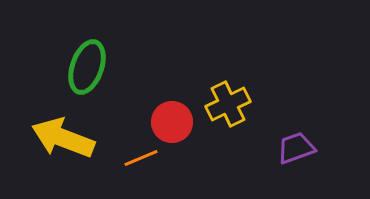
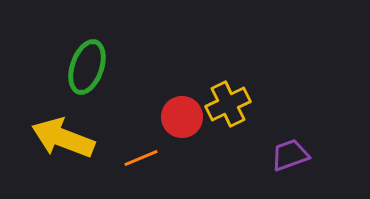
red circle: moved 10 px right, 5 px up
purple trapezoid: moved 6 px left, 7 px down
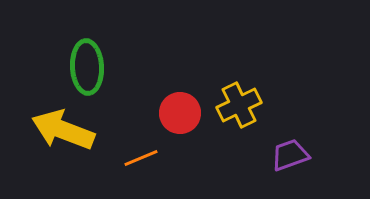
green ellipse: rotated 22 degrees counterclockwise
yellow cross: moved 11 px right, 1 px down
red circle: moved 2 px left, 4 px up
yellow arrow: moved 8 px up
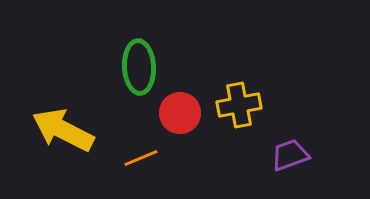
green ellipse: moved 52 px right
yellow cross: rotated 15 degrees clockwise
yellow arrow: rotated 6 degrees clockwise
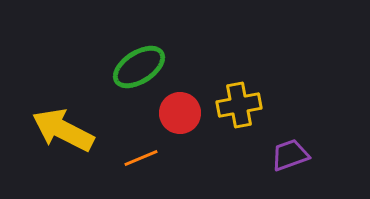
green ellipse: rotated 60 degrees clockwise
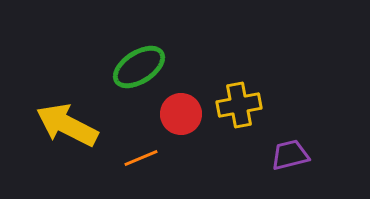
red circle: moved 1 px right, 1 px down
yellow arrow: moved 4 px right, 5 px up
purple trapezoid: rotated 6 degrees clockwise
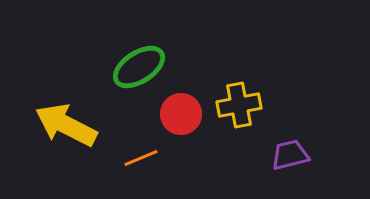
yellow arrow: moved 1 px left
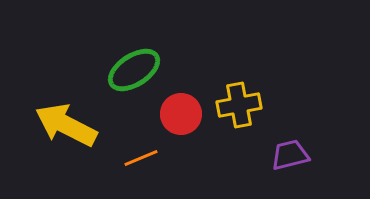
green ellipse: moved 5 px left, 3 px down
